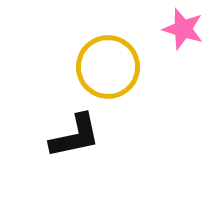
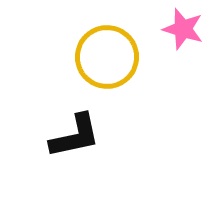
yellow circle: moved 1 px left, 10 px up
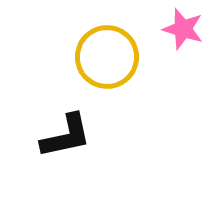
black L-shape: moved 9 px left
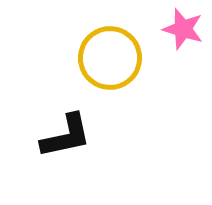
yellow circle: moved 3 px right, 1 px down
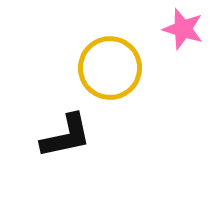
yellow circle: moved 10 px down
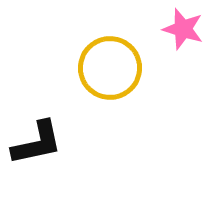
black L-shape: moved 29 px left, 7 px down
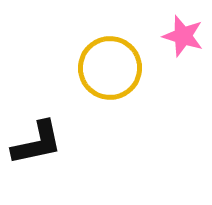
pink star: moved 7 px down
